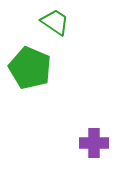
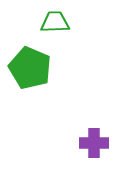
green trapezoid: rotated 36 degrees counterclockwise
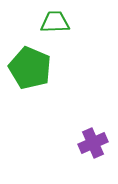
purple cross: moved 1 px left; rotated 24 degrees counterclockwise
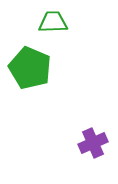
green trapezoid: moved 2 px left
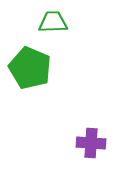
purple cross: moved 2 px left; rotated 28 degrees clockwise
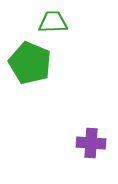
green pentagon: moved 5 px up
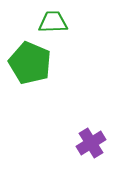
purple cross: rotated 36 degrees counterclockwise
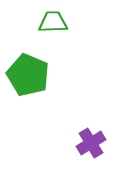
green pentagon: moved 2 px left, 12 px down
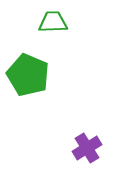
purple cross: moved 4 px left, 5 px down
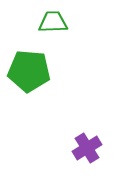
green pentagon: moved 1 px right, 4 px up; rotated 18 degrees counterclockwise
